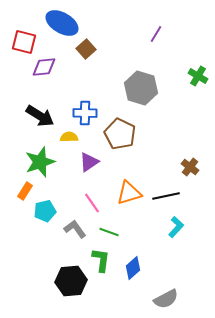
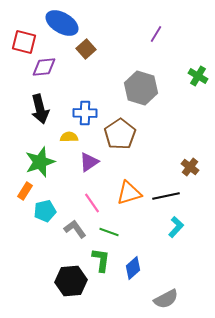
black arrow: moved 7 px up; rotated 44 degrees clockwise
brown pentagon: rotated 12 degrees clockwise
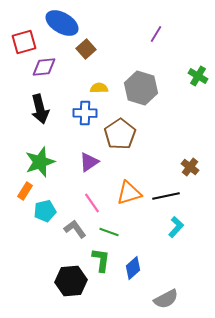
red square: rotated 30 degrees counterclockwise
yellow semicircle: moved 30 px right, 49 px up
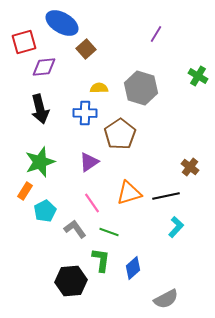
cyan pentagon: rotated 15 degrees counterclockwise
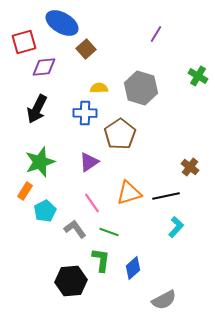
black arrow: moved 3 px left; rotated 40 degrees clockwise
gray semicircle: moved 2 px left, 1 px down
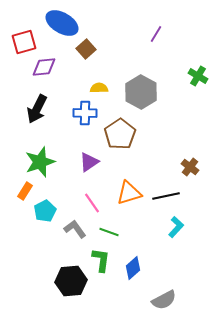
gray hexagon: moved 4 px down; rotated 12 degrees clockwise
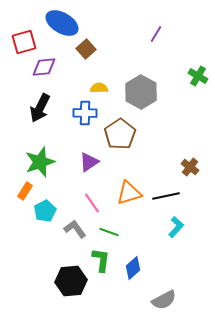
black arrow: moved 3 px right, 1 px up
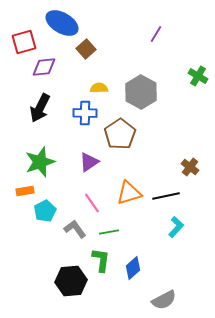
orange rectangle: rotated 48 degrees clockwise
green line: rotated 30 degrees counterclockwise
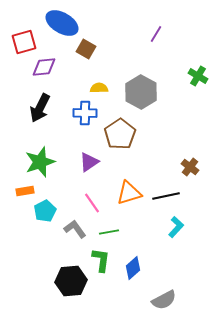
brown square: rotated 18 degrees counterclockwise
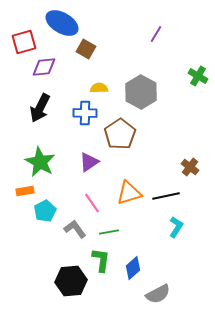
green star: rotated 24 degrees counterclockwise
cyan L-shape: rotated 10 degrees counterclockwise
gray semicircle: moved 6 px left, 6 px up
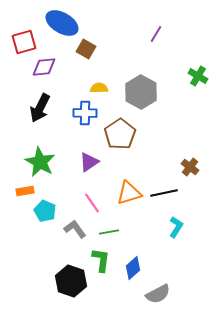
black line: moved 2 px left, 3 px up
cyan pentagon: rotated 20 degrees counterclockwise
black hexagon: rotated 24 degrees clockwise
